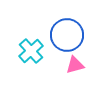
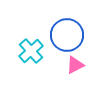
pink triangle: rotated 12 degrees counterclockwise
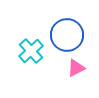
pink triangle: moved 1 px right, 3 px down
